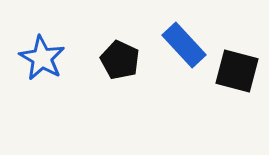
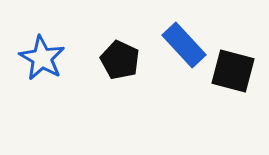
black square: moved 4 px left
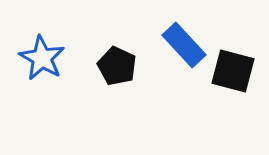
black pentagon: moved 3 px left, 6 px down
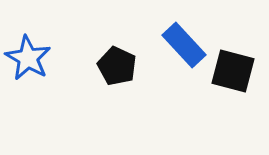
blue star: moved 14 px left
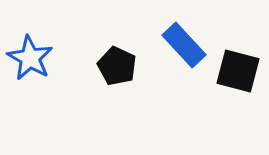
blue star: moved 2 px right
black square: moved 5 px right
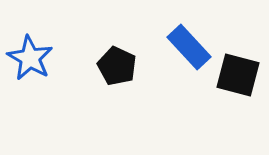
blue rectangle: moved 5 px right, 2 px down
black square: moved 4 px down
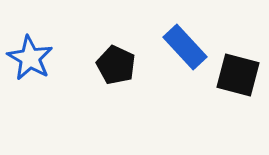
blue rectangle: moved 4 px left
black pentagon: moved 1 px left, 1 px up
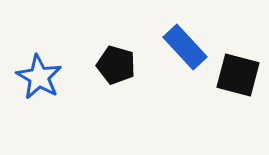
blue star: moved 9 px right, 19 px down
black pentagon: rotated 9 degrees counterclockwise
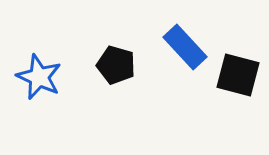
blue star: rotated 6 degrees counterclockwise
